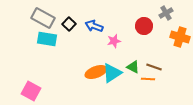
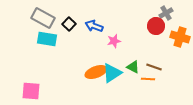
red circle: moved 12 px right
pink square: rotated 24 degrees counterclockwise
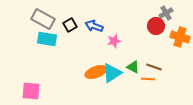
gray rectangle: moved 1 px down
black square: moved 1 px right, 1 px down; rotated 16 degrees clockwise
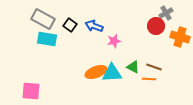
black square: rotated 24 degrees counterclockwise
cyan triangle: rotated 30 degrees clockwise
orange line: moved 1 px right
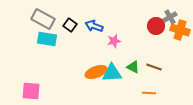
gray cross: moved 4 px right, 4 px down
orange cross: moved 7 px up
orange line: moved 14 px down
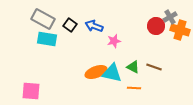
cyan triangle: rotated 15 degrees clockwise
orange line: moved 15 px left, 5 px up
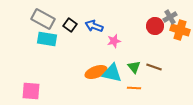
red circle: moved 1 px left
green triangle: moved 1 px right; rotated 24 degrees clockwise
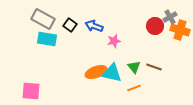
orange line: rotated 24 degrees counterclockwise
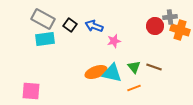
gray cross: rotated 24 degrees clockwise
cyan rectangle: moved 2 px left; rotated 18 degrees counterclockwise
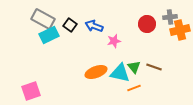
red circle: moved 8 px left, 2 px up
orange cross: rotated 30 degrees counterclockwise
cyan rectangle: moved 4 px right, 4 px up; rotated 18 degrees counterclockwise
cyan triangle: moved 8 px right
pink square: rotated 24 degrees counterclockwise
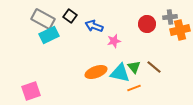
black square: moved 9 px up
brown line: rotated 21 degrees clockwise
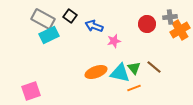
orange cross: rotated 18 degrees counterclockwise
green triangle: moved 1 px down
